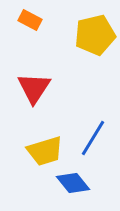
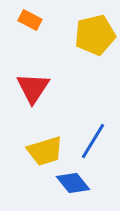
red triangle: moved 1 px left
blue line: moved 3 px down
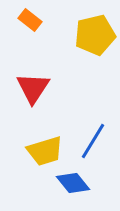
orange rectangle: rotated 10 degrees clockwise
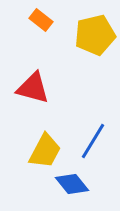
orange rectangle: moved 11 px right
red triangle: rotated 48 degrees counterclockwise
yellow trapezoid: rotated 45 degrees counterclockwise
blue diamond: moved 1 px left, 1 px down
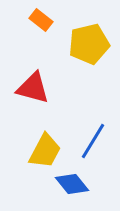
yellow pentagon: moved 6 px left, 9 px down
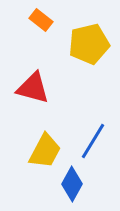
blue diamond: rotated 68 degrees clockwise
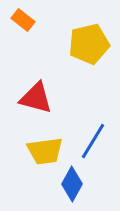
orange rectangle: moved 18 px left
red triangle: moved 3 px right, 10 px down
yellow trapezoid: rotated 54 degrees clockwise
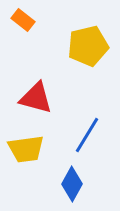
yellow pentagon: moved 1 px left, 2 px down
blue line: moved 6 px left, 6 px up
yellow trapezoid: moved 19 px left, 2 px up
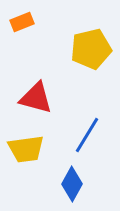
orange rectangle: moved 1 px left, 2 px down; rotated 60 degrees counterclockwise
yellow pentagon: moved 3 px right, 3 px down
